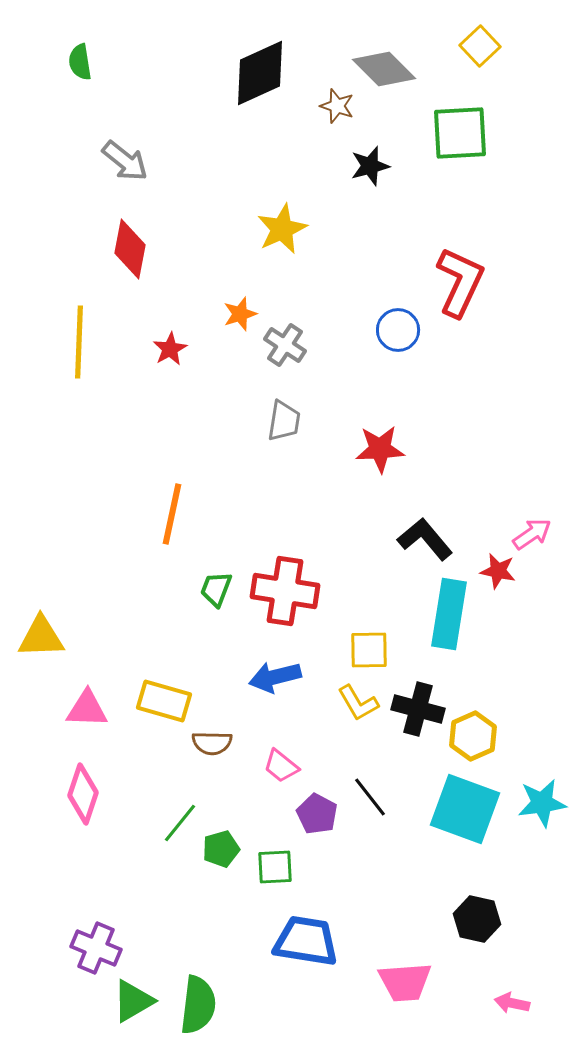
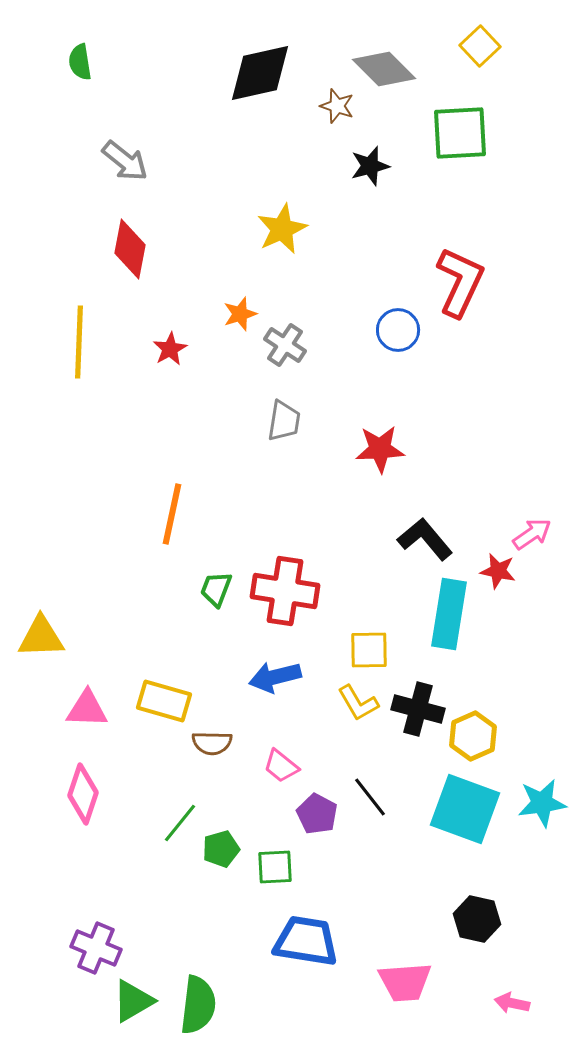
black diamond at (260, 73): rotated 12 degrees clockwise
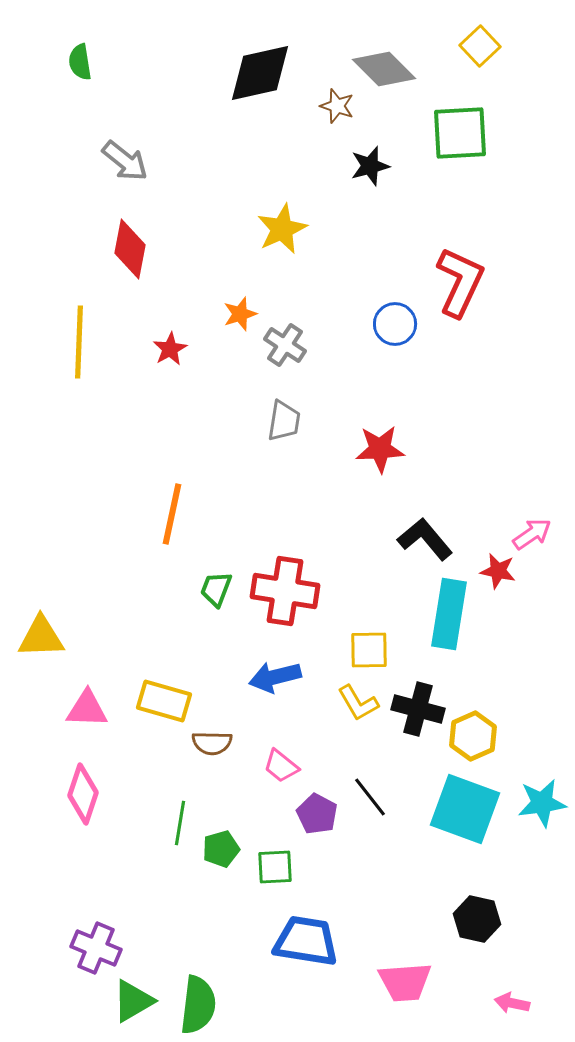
blue circle at (398, 330): moved 3 px left, 6 px up
green line at (180, 823): rotated 30 degrees counterclockwise
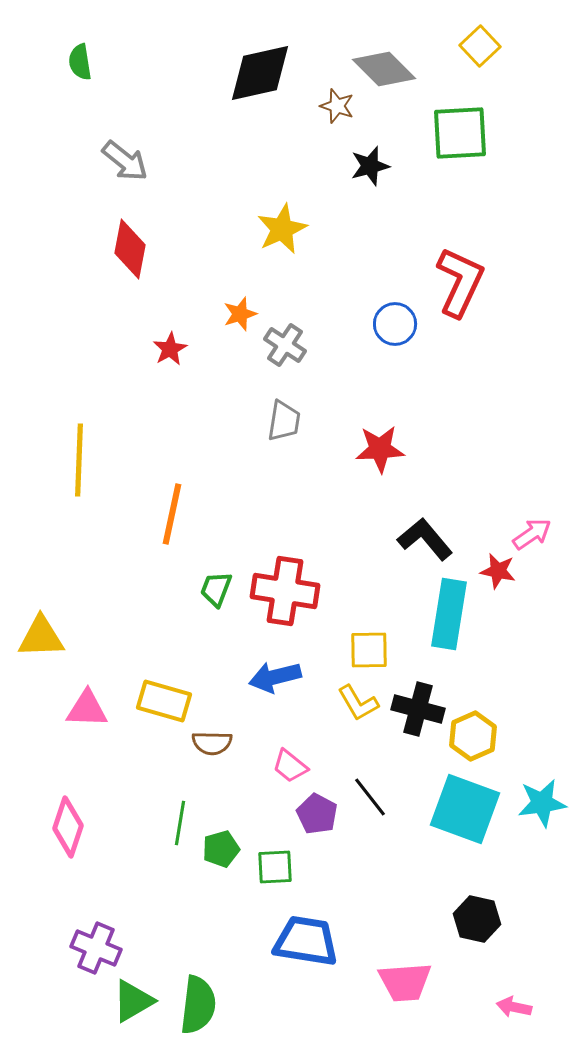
yellow line at (79, 342): moved 118 px down
pink trapezoid at (281, 766): moved 9 px right
pink diamond at (83, 794): moved 15 px left, 33 px down
pink arrow at (512, 1003): moved 2 px right, 4 px down
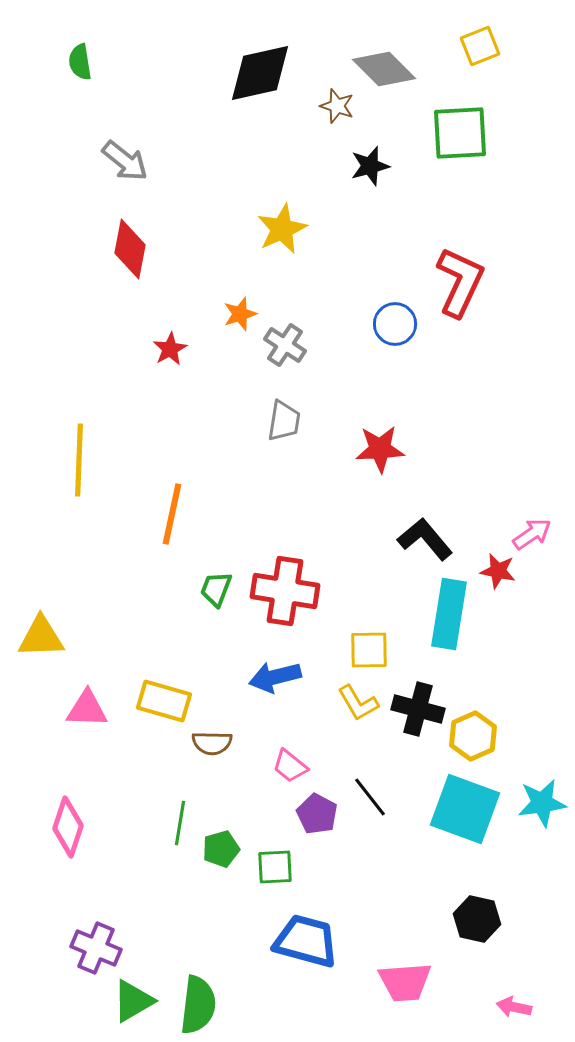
yellow square at (480, 46): rotated 21 degrees clockwise
blue trapezoid at (306, 941): rotated 6 degrees clockwise
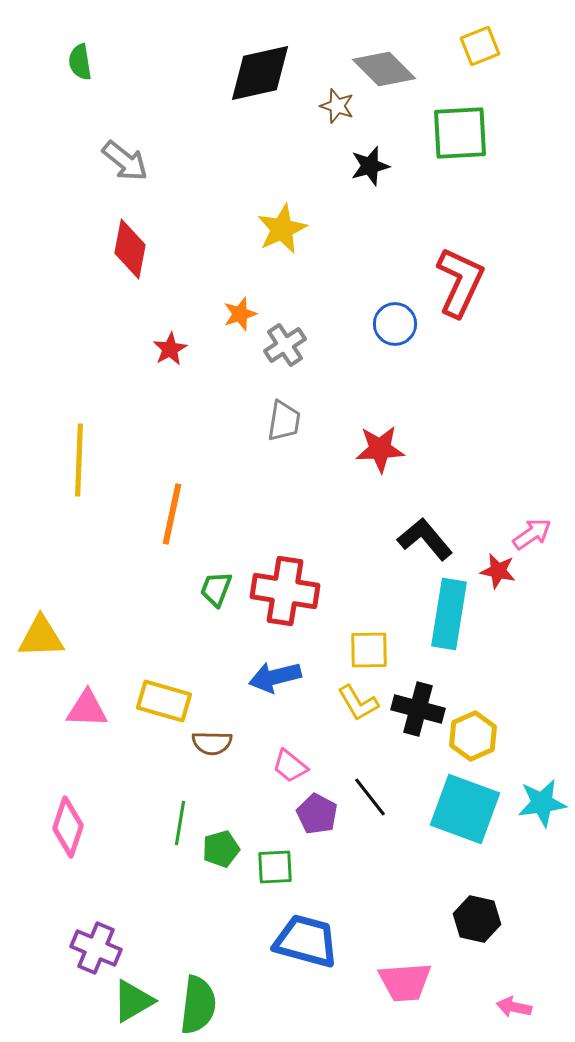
gray cross at (285, 345): rotated 24 degrees clockwise
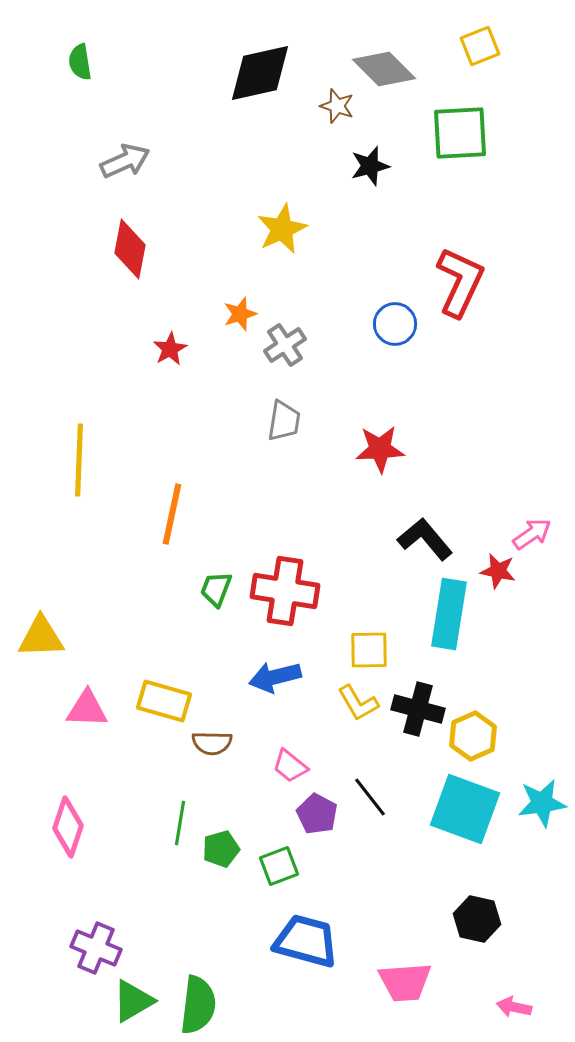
gray arrow at (125, 161): rotated 63 degrees counterclockwise
green square at (275, 867): moved 4 px right, 1 px up; rotated 18 degrees counterclockwise
